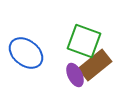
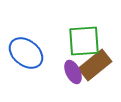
green square: rotated 24 degrees counterclockwise
purple ellipse: moved 2 px left, 3 px up
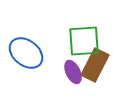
brown rectangle: rotated 24 degrees counterclockwise
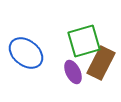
green square: rotated 12 degrees counterclockwise
brown rectangle: moved 6 px right, 2 px up
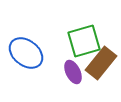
brown rectangle: rotated 12 degrees clockwise
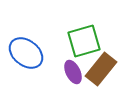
brown rectangle: moved 6 px down
